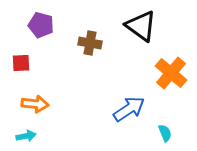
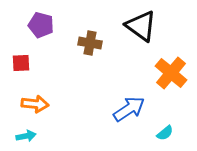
cyan semicircle: rotated 72 degrees clockwise
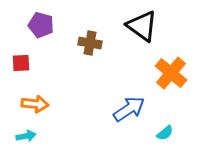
black triangle: moved 1 px right
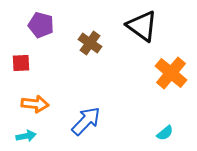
brown cross: rotated 25 degrees clockwise
blue arrow: moved 43 px left, 12 px down; rotated 12 degrees counterclockwise
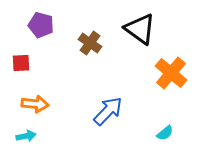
black triangle: moved 2 px left, 3 px down
blue arrow: moved 22 px right, 10 px up
